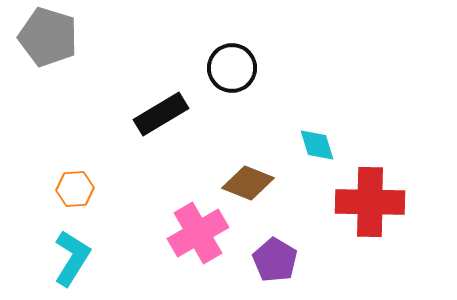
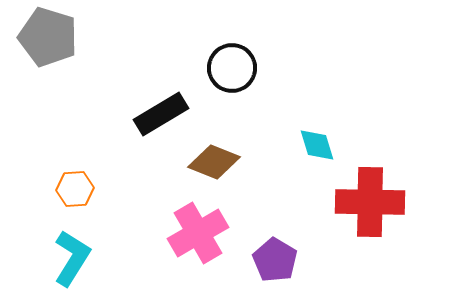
brown diamond: moved 34 px left, 21 px up
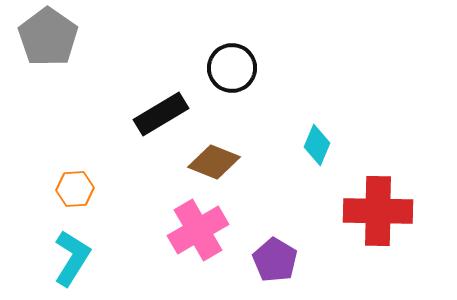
gray pentagon: rotated 18 degrees clockwise
cyan diamond: rotated 39 degrees clockwise
red cross: moved 8 px right, 9 px down
pink cross: moved 3 px up
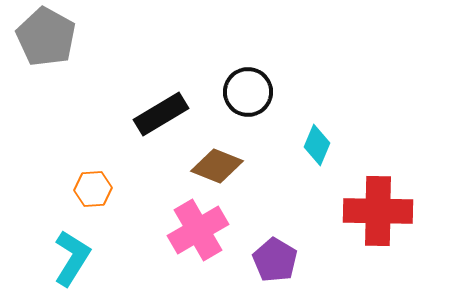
gray pentagon: moved 2 px left; rotated 6 degrees counterclockwise
black circle: moved 16 px right, 24 px down
brown diamond: moved 3 px right, 4 px down
orange hexagon: moved 18 px right
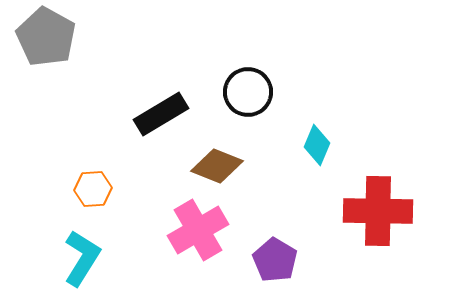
cyan L-shape: moved 10 px right
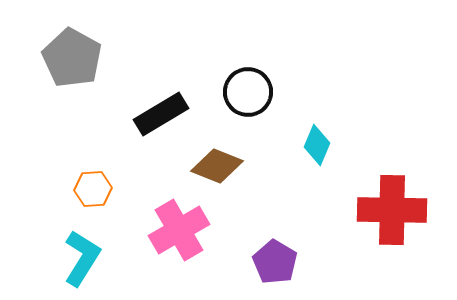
gray pentagon: moved 26 px right, 21 px down
red cross: moved 14 px right, 1 px up
pink cross: moved 19 px left
purple pentagon: moved 2 px down
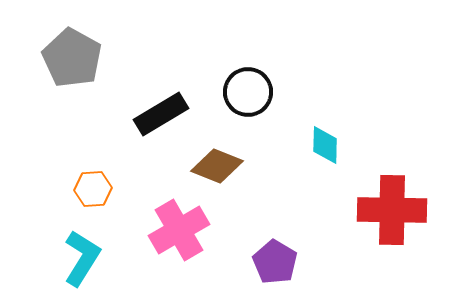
cyan diamond: moved 8 px right; rotated 21 degrees counterclockwise
